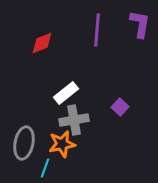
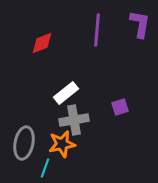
purple square: rotated 30 degrees clockwise
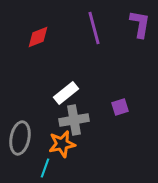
purple line: moved 3 px left, 2 px up; rotated 20 degrees counterclockwise
red diamond: moved 4 px left, 6 px up
gray ellipse: moved 4 px left, 5 px up
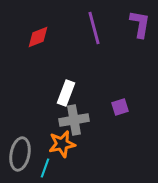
white rectangle: rotated 30 degrees counterclockwise
gray ellipse: moved 16 px down
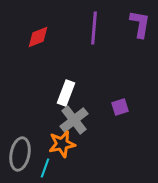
purple line: rotated 20 degrees clockwise
gray cross: rotated 28 degrees counterclockwise
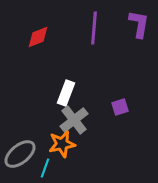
purple L-shape: moved 1 px left
gray ellipse: rotated 40 degrees clockwise
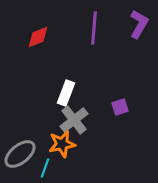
purple L-shape: rotated 20 degrees clockwise
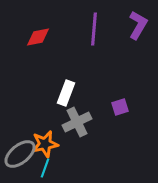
purple L-shape: moved 1 px left, 1 px down
purple line: moved 1 px down
red diamond: rotated 10 degrees clockwise
gray cross: moved 3 px right, 2 px down; rotated 12 degrees clockwise
orange star: moved 17 px left
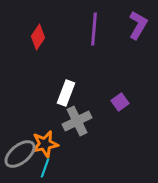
red diamond: rotated 45 degrees counterclockwise
purple square: moved 5 px up; rotated 18 degrees counterclockwise
gray cross: moved 1 px up
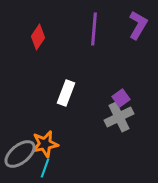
purple square: moved 1 px right, 4 px up
gray cross: moved 42 px right, 4 px up
